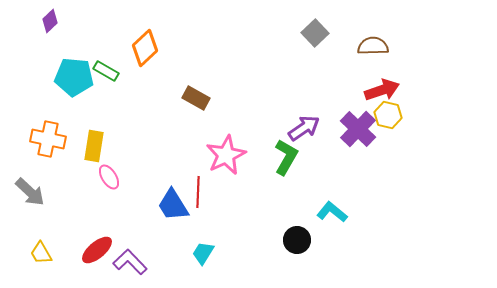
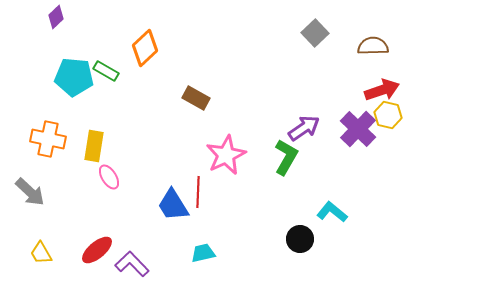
purple diamond: moved 6 px right, 4 px up
black circle: moved 3 px right, 1 px up
cyan trapezoid: rotated 45 degrees clockwise
purple L-shape: moved 2 px right, 2 px down
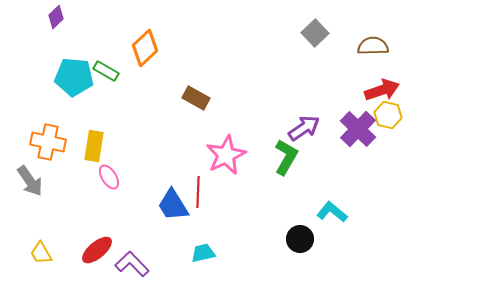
orange cross: moved 3 px down
gray arrow: moved 11 px up; rotated 12 degrees clockwise
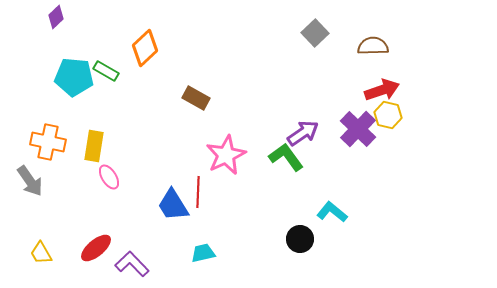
purple arrow: moved 1 px left, 5 px down
green L-shape: rotated 66 degrees counterclockwise
red ellipse: moved 1 px left, 2 px up
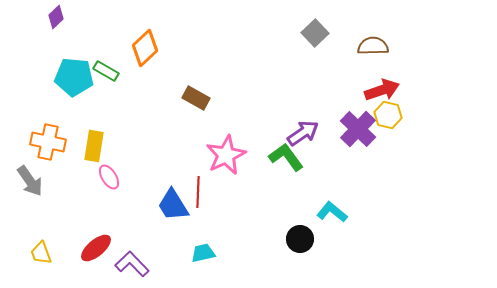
yellow trapezoid: rotated 10 degrees clockwise
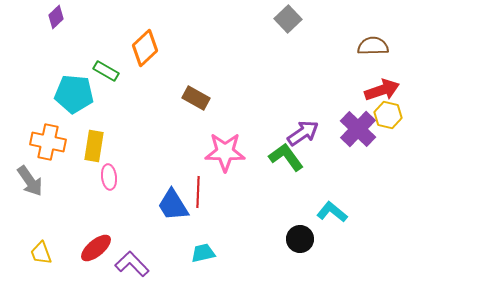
gray square: moved 27 px left, 14 px up
cyan pentagon: moved 17 px down
pink star: moved 1 px left, 3 px up; rotated 27 degrees clockwise
pink ellipse: rotated 25 degrees clockwise
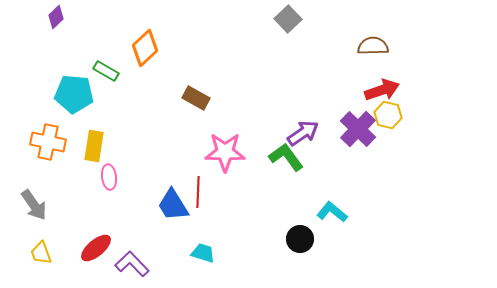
gray arrow: moved 4 px right, 24 px down
cyan trapezoid: rotated 30 degrees clockwise
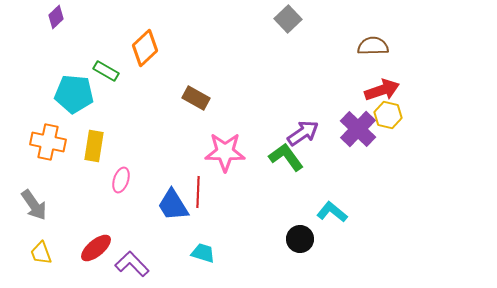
pink ellipse: moved 12 px right, 3 px down; rotated 25 degrees clockwise
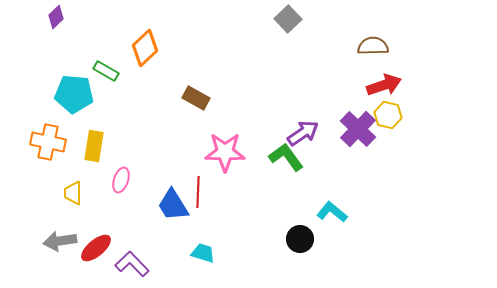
red arrow: moved 2 px right, 5 px up
gray arrow: moved 26 px right, 36 px down; rotated 116 degrees clockwise
yellow trapezoid: moved 32 px right, 60 px up; rotated 20 degrees clockwise
